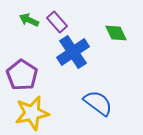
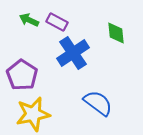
purple rectangle: rotated 20 degrees counterclockwise
green diamond: rotated 20 degrees clockwise
blue cross: moved 1 px down
yellow star: moved 1 px right, 1 px down
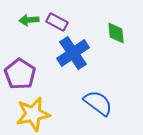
green arrow: rotated 30 degrees counterclockwise
purple pentagon: moved 2 px left, 1 px up
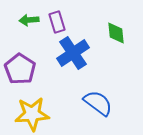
purple rectangle: rotated 45 degrees clockwise
purple pentagon: moved 5 px up
yellow star: moved 1 px left; rotated 8 degrees clockwise
